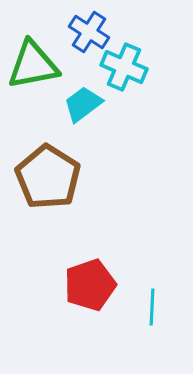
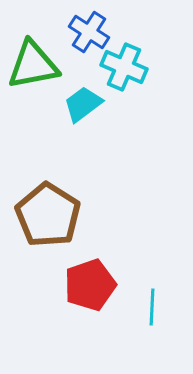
brown pentagon: moved 38 px down
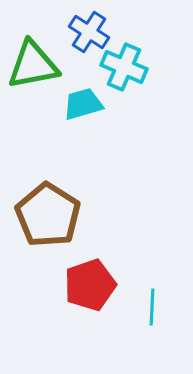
cyan trapezoid: rotated 21 degrees clockwise
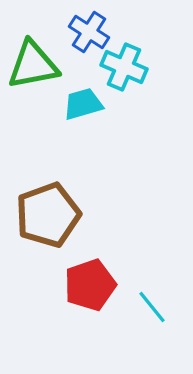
brown pentagon: rotated 20 degrees clockwise
cyan line: rotated 42 degrees counterclockwise
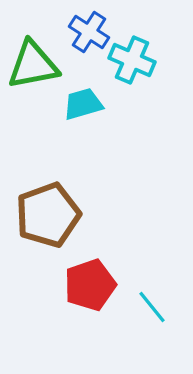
cyan cross: moved 8 px right, 7 px up
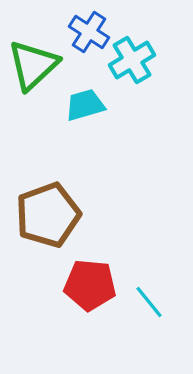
cyan cross: rotated 36 degrees clockwise
green triangle: rotated 32 degrees counterclockwise
cyan trapezoid: moved 2 px right, 1 px down
red pentagon: rotated 24 degrees clockwise
cyan line: moved 3 px left, 5 px up
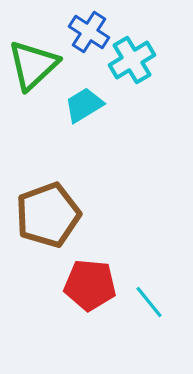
cyan trapezoid: moved 1 px left; rotated 15 degrees counterclockwise
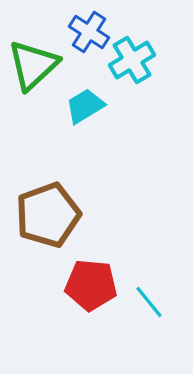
cyan trapezoid: moved 1 px right, 1 px down
red pentagon: moved 1 px right
